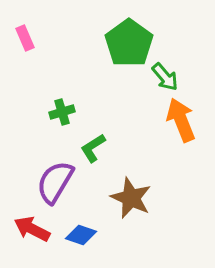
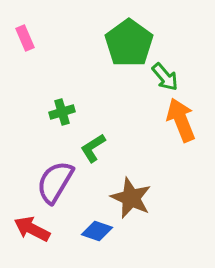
blue diamond: moved 16 px right, 4 px up
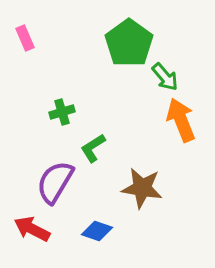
brown star: moved 11 px right, 10 px up; rotated 15 degrees counterclockwise
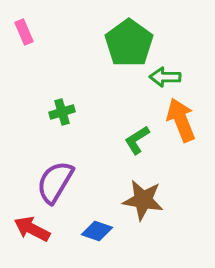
pink rectangle: moved 1 px left, 6 px up
green arrow: rotated 132 degrees clockwise
green L-shape: moved 44 px right, 8 px up
brown star: moved 1 px right, 12 px down
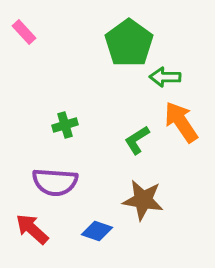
pink rectangle: rotated 20 degrees counterclockwise
green cross: moved 3 px right, 13 px down
orange arrow: moved 2 px down; rotated 12 degrees counterclockwise
purple semicircle: rotated 117 degrees counterclockwise
red arrow: rotated 15 degrees clockwise
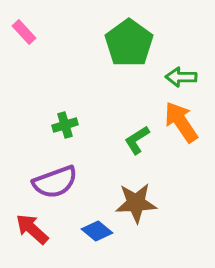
green arrow: moved 16 px right
purple semicircle: rotated 24 degrees counterclockwise
brown star: moved 7 px left, 3 px down; rotated 12 degrees counterclockwise
blue diamond: rotated 20 degrees clockwise
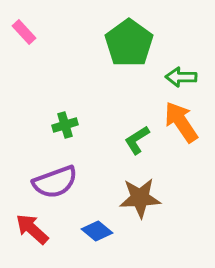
brown star: moved 4 px right, 5 px up
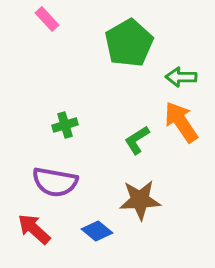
pink rectangle: moved 23 px right, 13 px up
green pentagon: rotated 6 degrees clockwise
purple semicircle: rotated 30 degrees clockwise
brown star: moved 2 px down
red arrow: moved 2 px right
